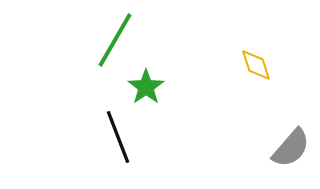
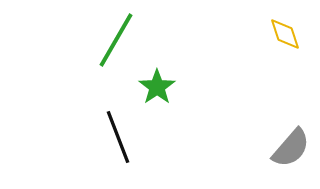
green line: moved 1 px right
yellow diamond: moved 29 px right, 31 px up
green star: moved 11 px right
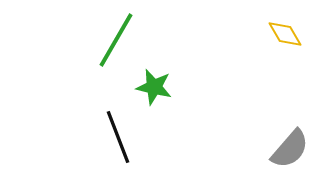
yellow diamond: rotated 12 degrees counterclockwise
green star: moved 3 px left; rotated 24 degrees counterclockwise
gray semicircle: moved 1 px left, 1 px down
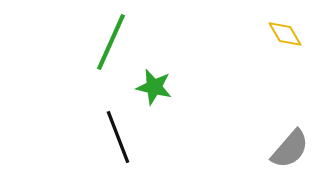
green line: moved 5 px left, 2 px down; rotated 6 degrees counterclockwise
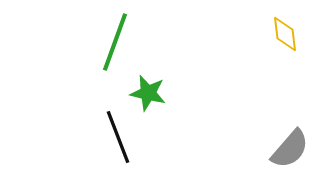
yellow diamond: rotated 24 degrees clockwise
green line: moved 4 px right; rotated 4 degrees counterclockwise
green star: moved 6 px left, 6 px down
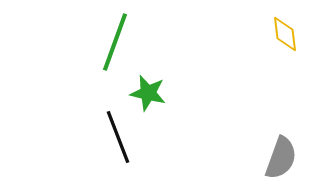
gray semicircle: moved 9 px left, 9 px down; rotated 21 degrees counterclockwise
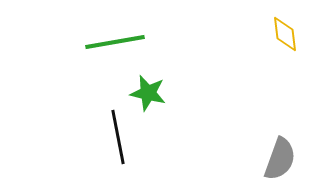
green line: rotated 60 degrees clockwise
black line: rotated 10 degrees clockwise
gray semicircle: moved 1 px left, 1 px down
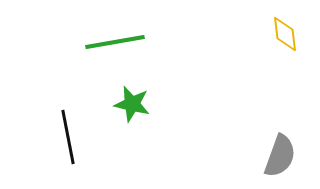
green star: moved 16 px left, 11 px down
black line: moved 50 px left
gray semicircle: moved 3 px up
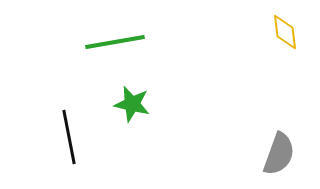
yellow diamond: moved 2 px up
black line: moved 1 px right
gray semicircle: moved 1 px left, 2 px up
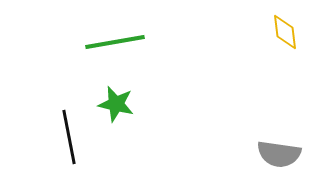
green star: moved 16 px left
gray semicircle: rotated 78 degrees clockwise
